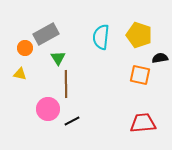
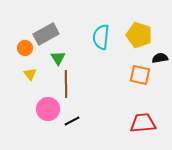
yellow triangle: moved 10 px right; rotated 40 degrees clockwise
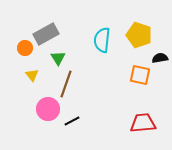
cyan semicircle: moved 1 px right, 3 px down
yellow triangle: moved 2 px right, 1 px down
brown line: rotated 20 degrees clockwise
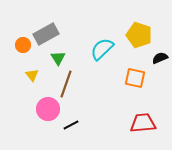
cyan semicircle: moved 9 px down; rotated 40 degrees clockwise
orange circle: moved 2 px left, 3 px up
black semicircle: rotated 14 degrees counterclockwise
orange square: moved 5 px left, 3 px down
black line: moved 1 px left, 4 px down
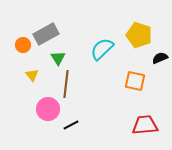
orange square: moved 3 px down
brown line: rotated 12 degrees counterclockwise
red trapezoid: moved 2 px right, 2 px down
